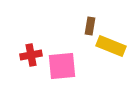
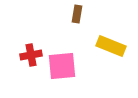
brown rectangle: moved 13 px left, 12 px up
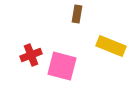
red cross: rotated 10 degrees counterclockwise
pink square: rotated 20 degrees clockwise
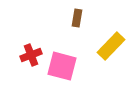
brown rectangle: moved 4 px down
yellow rectangle: rotated 68 degrees counterclockwise
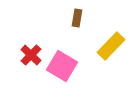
red cross: rotated 25 degrees counterclockwise
pink square: rotated 16 degrees clockwise
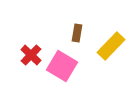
brown rectangle: moved 15 px down
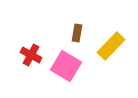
red cross: rotated 15 degrees counterclockwise
pink square: moved 4 px right
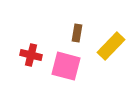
red cross: rotated 15 degrees counterclockwise
pink square: rotated 16 degrees counterclockwise
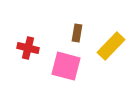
red cross: moved 3 px left, 7 px up
